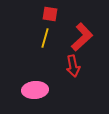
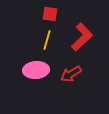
yellow line: moved 2 px right, 2 px down
red arrow: moved 2 px left, 8 px down; rotated 70 degrees clockwise
pink ellipse: moved 1 px right, 20 px up
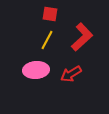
yellow line: rotated 12 degrees clockwise
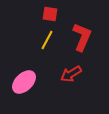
red L-shape: rotated 24 degrees counterclockwise
pink ellipse: moved 12 px left, 12 px down; rotated 40 degrees counterclockwise
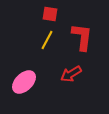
red L-shape: rotated 16 degrees counterclockwise
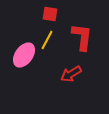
pink ellipse: moved 27 px up; rotated 10 degrees counterclockwise
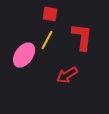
red arrow: moved 4 px left, 1 px down
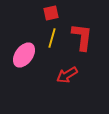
red square: moved 1 px right, 1 px up; rotated 21 degrees counterclockwise
yellow line: moved 5 px right, 2 px up; rotated 12 degrees counterclockwise
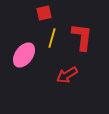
red square: moved 7 px left
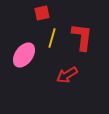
red square: moved 2 px left
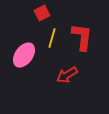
red square: rotated 14 degrees counterclockwise
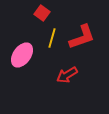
red square: rotated 28 degrees counterclockwise
red L-shape: rotated 64 degrees clockwise
pink ellipse: moved 2 px left
